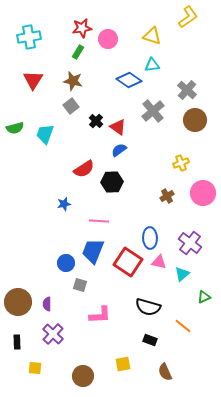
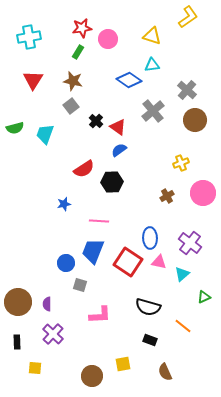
brown circle at (83, 376): moved 9 px right
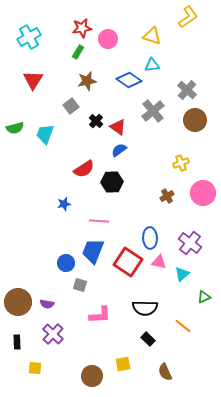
cyan cross at (29, 37): rotated 20 degrees counterclockwise
brown star at (73, 81): moved 14 px right; rotated 24 degrees counterclockwise
purple semicircle at (47, 304): rotated 80 degrees counterclockwise
black semicircle at (148, 307): moved 3 px left, 1 px down; rotated 15 degrees counterclockwise
black rectangle at (150, 340): moved 2 px left, 1 px up; rotated 24 degrees clockwise
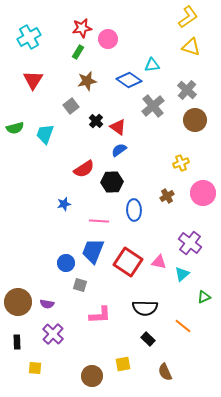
yellow triangle at (152, 36): moved 39 px right, 11 px down
gray cross at (153, 111): moved 5 px up
blue ellipse at (150, 238): moved 16 px left, 28 px up
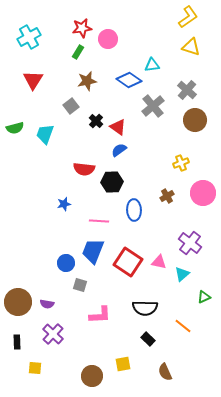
red semicircle at (84, 169): rotated 40 degrees clockwise
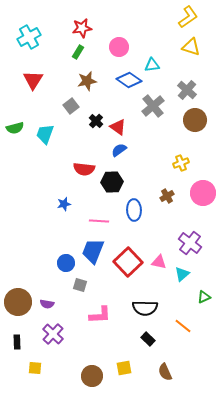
pink circle at (108, 39): moved 11 px right, 8 px down
red square at (128, 262): rotated 12 degrees clockwise
yellow square at (123, 364): moved 1 px right, 4 px down
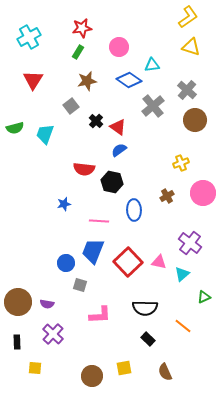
black hexagon at (112, 182): rotated 15 degrees clockwise
